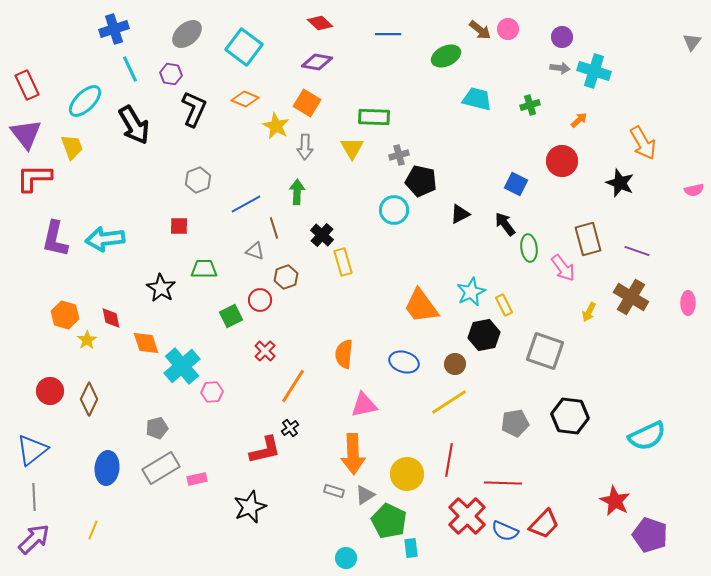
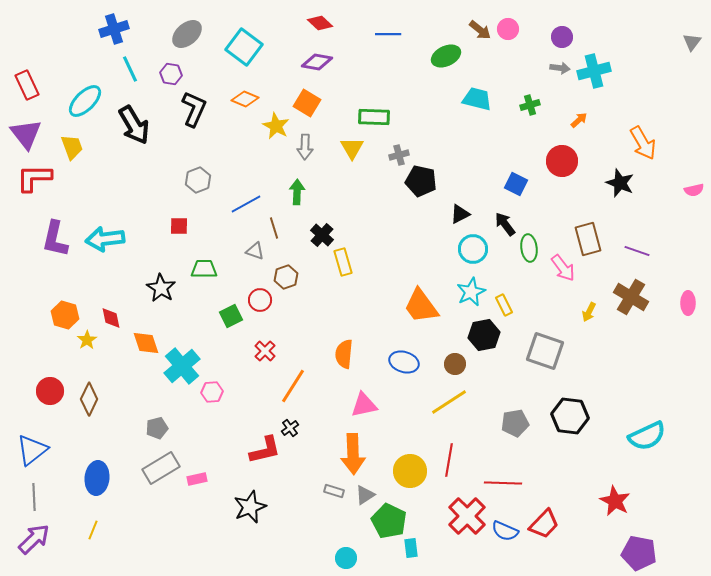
cyan cross at (594, 71): rotated 32 degrees counterclockwise
cyan circle at (394, 210): moved 79 px right, 39 px down
blue ellipse at (107, 468): moved 10 px left, 10 px down
yellow circle at (407, 474): moved 3 px right, 3 px up
purple pentagon at (650, 535): moved 11 px left, 18 px down; rotated 8 degrees counterclockwise
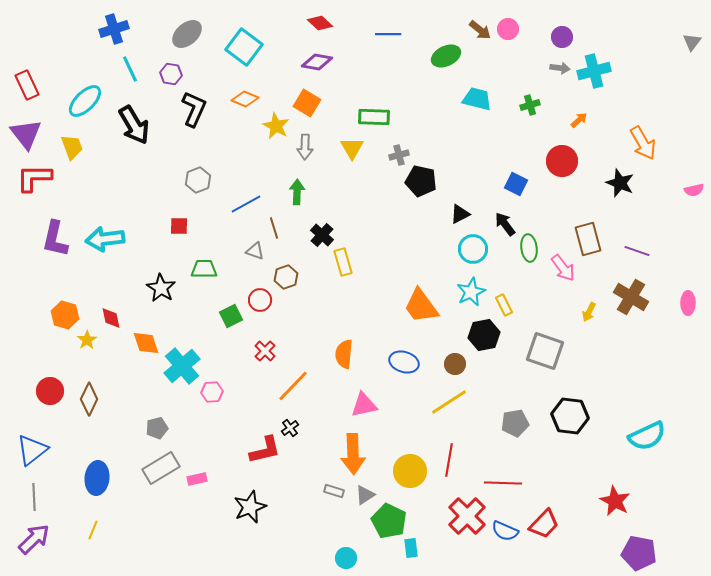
orange line at (293, 386): rotated 12 degrees clockwise
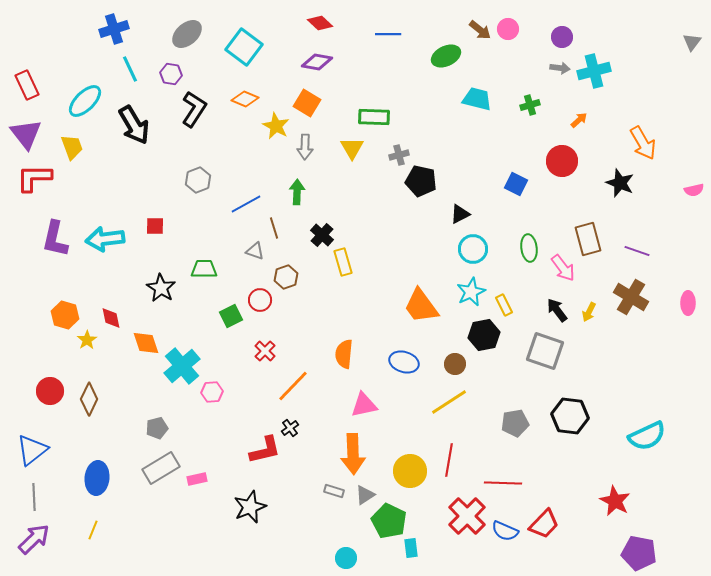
black L-shape at (194, 109): rotated 9 degrees clockwise
black arrow at (505, 224): moved 52 px right, 86 px down
red square at (179, 226): moved 24 px left
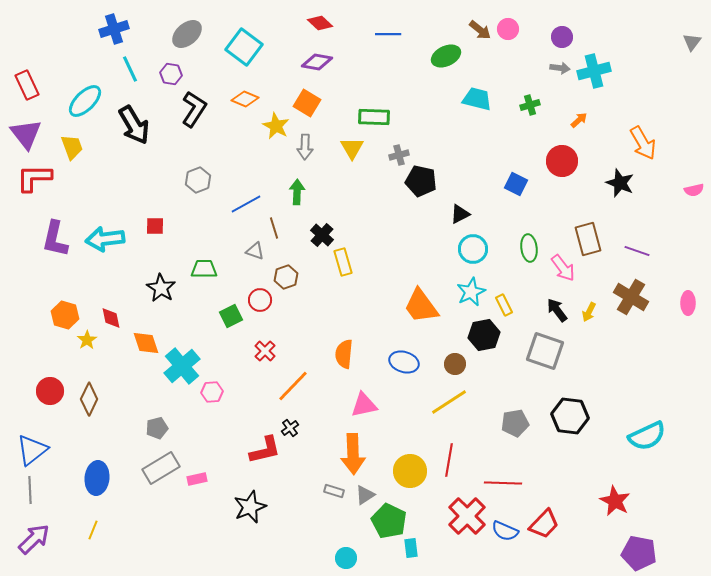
gray line at (34, 497): moved 4 px left, 7 px up
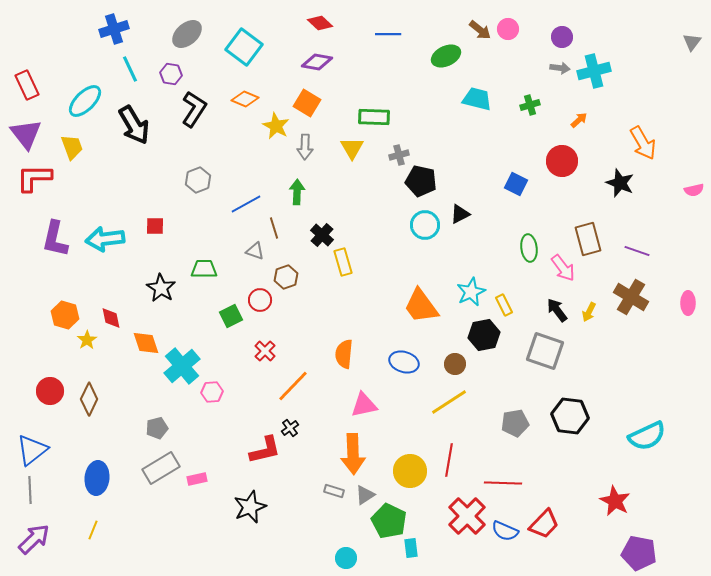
cyan circle at (473, 249): moved 48 px left, 24 px up
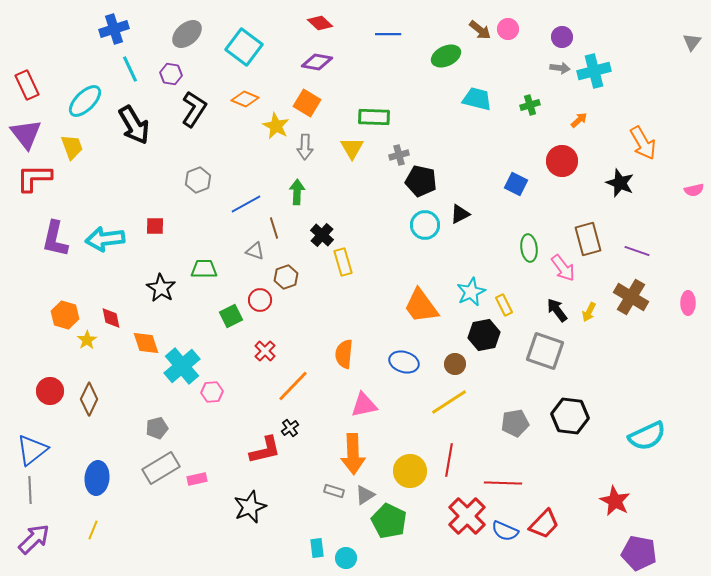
cyan rectangle at (411, 548): moved 94 px left
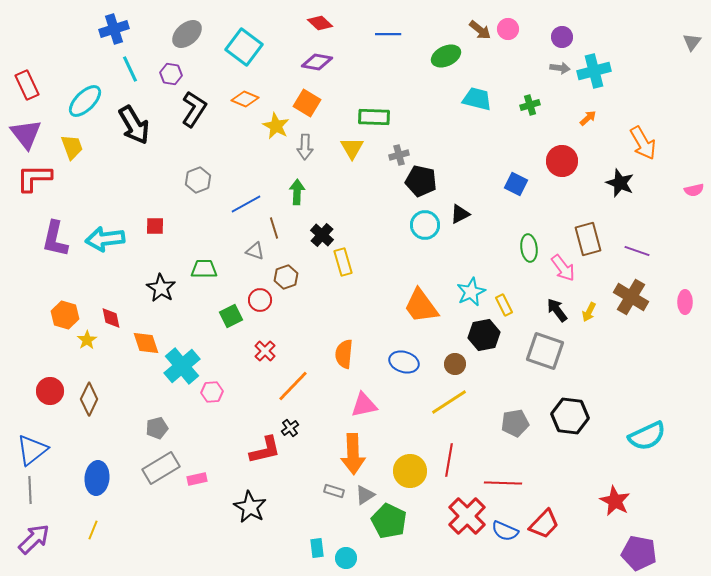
orange arrow at (579, 120): moved 9 px right, 2 px up
pink ellipse at (688, 303): moved 3 px left, 1 px up
black star at (250, 507): rotated 20 degrees counterclockwise
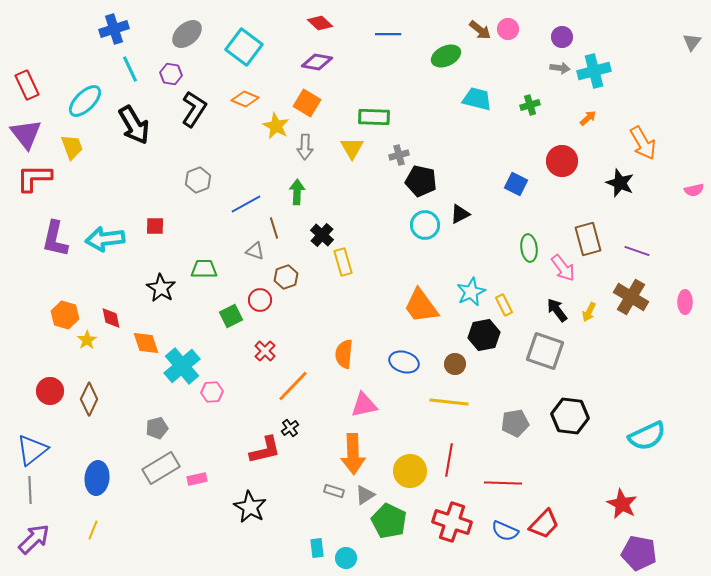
yellow line at (449, 402): rotated 39 degrees clockwise
red star at (615, 501): moved 7 px right, 3 px down
red cross at (467, 516): moved 15 px left, 6 px down; rotated 27 degrees counterclockwise
